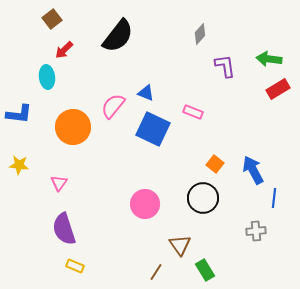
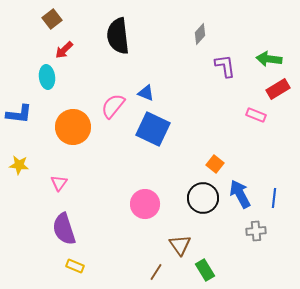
black semicircle: rotated 135 degrees clockwise
pink rectangle: moved 63 px right, 3 px down
blue arrow: moved 13 px left, 24 px down
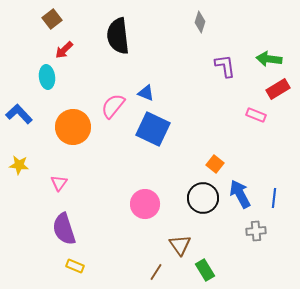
gray diamond: moved 12 px up; rotated 25 degrees counterclockwise
blue L-shape: rotated 140 degrees counterclockwise
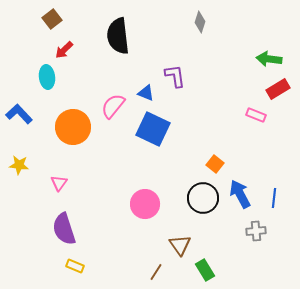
purple L-shape: moved 50 px left, 10 px down
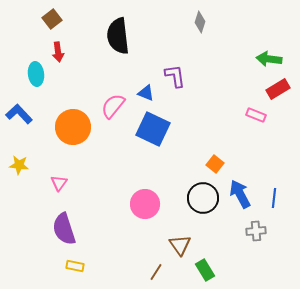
red arrow: moved 6 px left, 2 px down; rotated 54 degrees counterclockwise
cyan ellipse: moved 11 px left, 3 px up
yellow rectangle: rotated 12 degrees counterclockwise
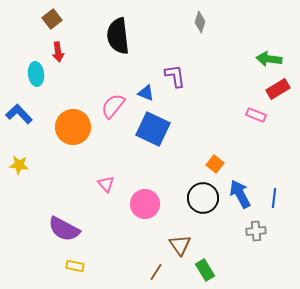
pink triangle: moved 47 px right, 1 px down; rotated 18 degrees counterclockwise
purple semicircle: rotated 44 degrees counterclockwise
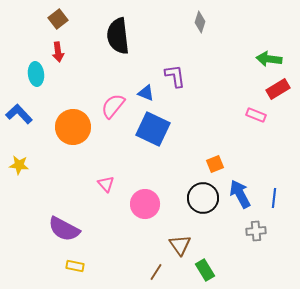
brown square: moved 6 px right
orange square: rotated 30 degrees clockwise
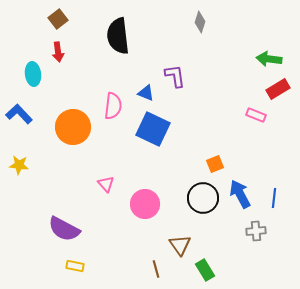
cyan ellipse: moved 3 px left
pink semicircle: rotated 148 degrees clockwise
brown line: moved 3 px up; rotated 48 degrees counterclockwise
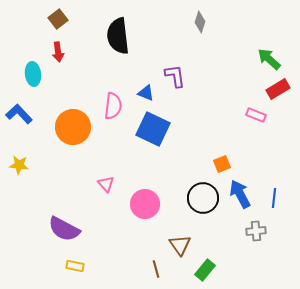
green arrow: rotated 35 degrees clockwise
orange square: moved 7 px right
green rectangle: rotated 70 degrees clockwise
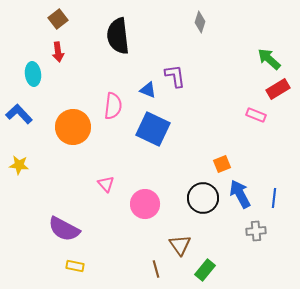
blue triangle: moved 2 px right, 3 px up
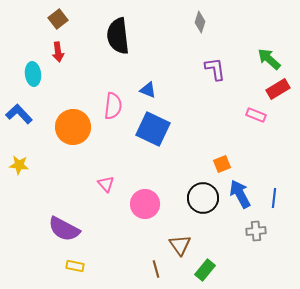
purple L-shape: moved 40 px right, 7 px up
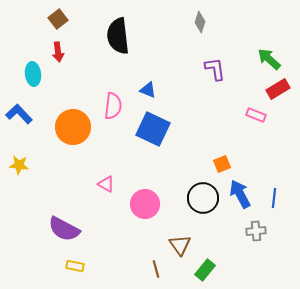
pink triangle: rotated 18 degrees counterclockwise
